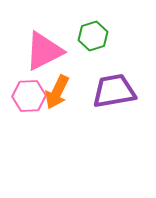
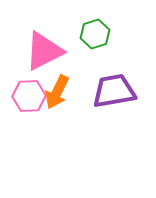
green hexagon: moved 2 px right, 2 px up
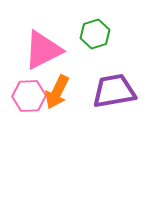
pink triangle: moved 1 px left, 1 px up
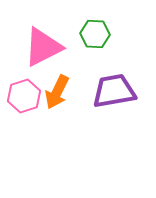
green hexagon: rotated 20 degrees clockwise
pink triangle: moved 3 px up
pink hexagon: moved 5 px left; rotated 16 degrees counterclockwise
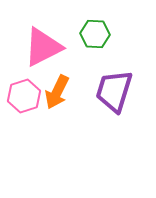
purple trapezoid: rotated 63 degrees counterclockwise
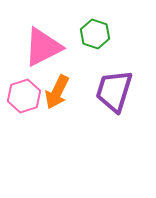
green hexagon: rotated 16 degrees clockwise
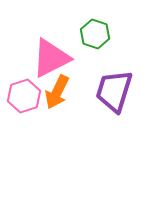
pink triangle: moved 8 px right, 11 px down
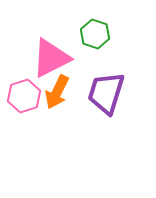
purple trapezoid: moved 8 px left, 2 px down
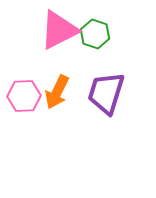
pink triangle: moved 8 px right, 28 px up
pink hexagon: rotated 16 degrees clockwise
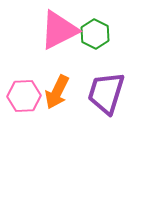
green hexagon: rotated 8 degrees clockwise
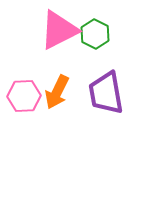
purple trapezoid: rotated 27 degrees counterclockwise
